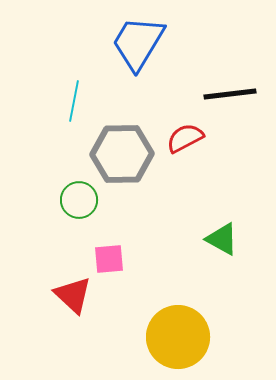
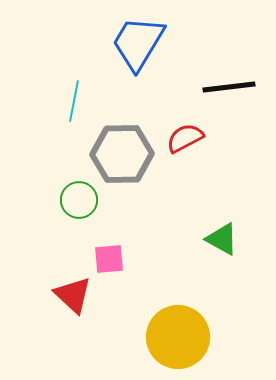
black line: moved 1 px left, 7 px up
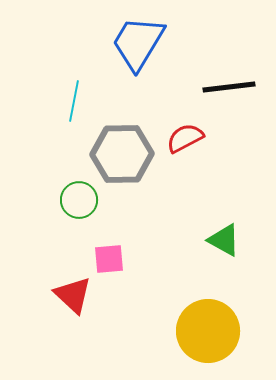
green triangle: moved 2 px right, 1 px down
yellow circle: moved 30 px right, 6 px up
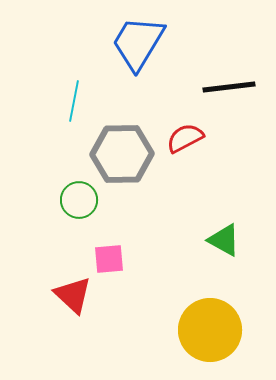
yellow circle: moved 2 px right, 1 px up
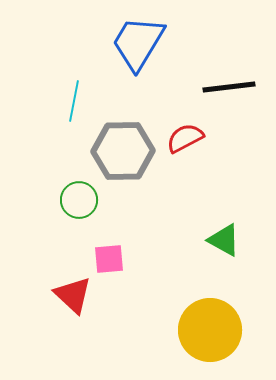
gray hexagon: moved 1 px right, 3 px up
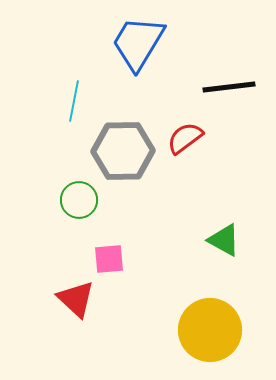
red semicircle: rotated 9 degrees counterclockwise
red triangle: moved 3 px right, 4 px down
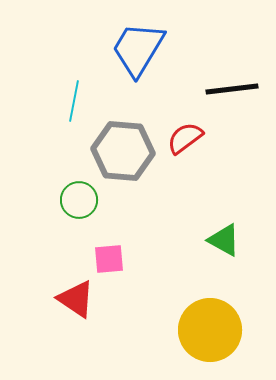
blue trapezoid: moved 6 px down
black line: moved 3 px right, 2 px down
gray hexagon: rotated 6 degrees clockwise
red triangle: rotated 9 degrees counterclockwise
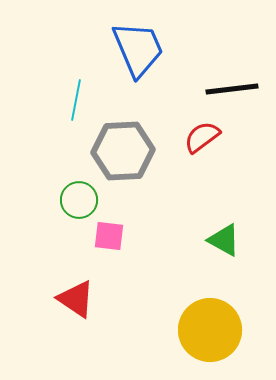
blue trapezoid: rotated 126 degrees clockwise
cyan line: moved 2 px right, 1 px up
red semicircle: moved 17 px right, 1 px up
gray hexagon: rotated 8 degrees counterclockwise
pink square: moved 23 px up; rotated 12 degrees clockwise
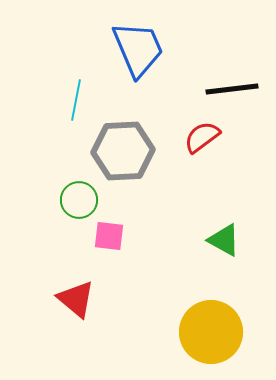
red triangle: rotated 6 degrees clockwise
yellow circle: moved 1 px right, 2 px down
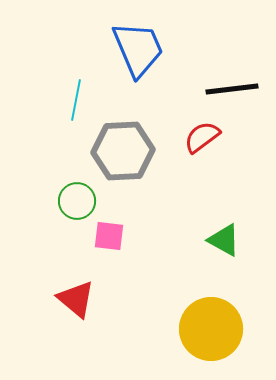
green circle: moved 2 px left, 1 px down
yellow circle: moved 3 px up
